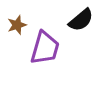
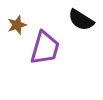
black semicircle: rotated 72 degrees clockwise
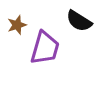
black semicircle: moved 2 px left, 1 px down
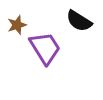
purple trapezoid: rotated 48 degrees counterclockwise
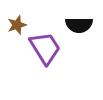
black semicircle: moved 4 px down; rotated 32 degrees counterclockwise
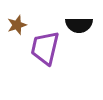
purple trapezoid: rotated 135 degrees counterclockwise
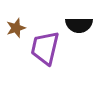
brown star: moved 1 px left, 3 px down
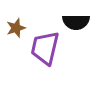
black semicircle: moved 3 px left, 3 px up
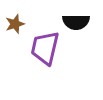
brown star: moved 1 px left, 4 px up
